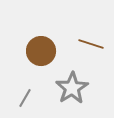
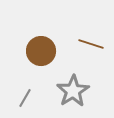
gray star: moved 1 px right, 3 px down
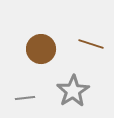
brown circle: moved 2 px up
gray line: rotated 54 degrees clockwise
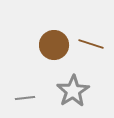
brown circle: moved 13 px right, 4 px up
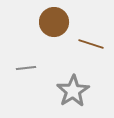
brown circle: moved 23 px up
gray line: moved 1 px right, 30 px up
